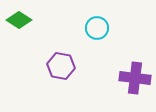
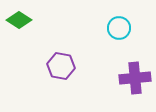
cyan circle: moved 22 px right
purple cross: rotated 12 degrees counterclockwise
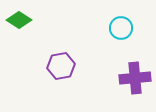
cyan circle: moved 2 px right
purple hexagon: rotated 20 degrees counterclockwise
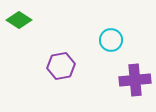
cyan circle: moved 10 px left, 12 px down
purple cross: moved 2 px down
